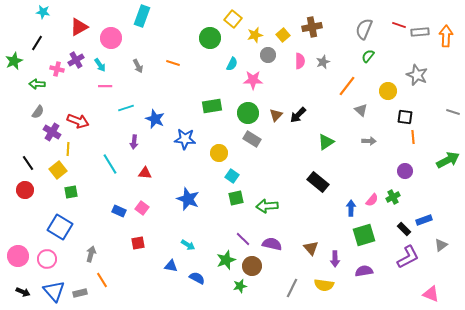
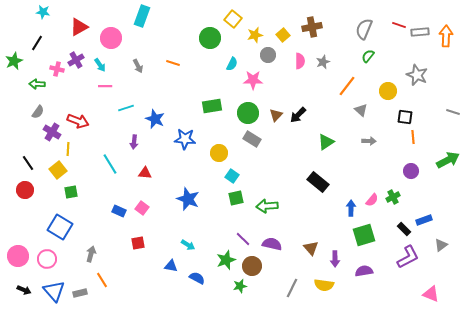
purple circle at (405, 171): moved 6 px right
black arrow at (23, 292): moved 1 px right, 2 px up
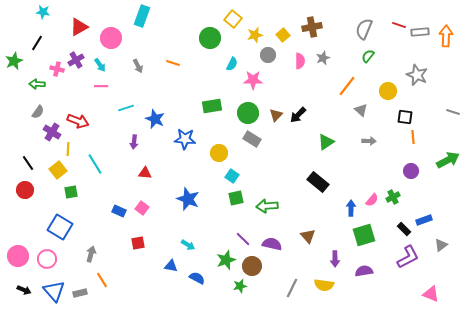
gray star at (323, 62): moved 4 px up
pink line at (105, 86): moved 4 px left
cyan line at (110, 164): moved 15 px left
brown triangle at (311, 248): moved 3 px left, 12 px up
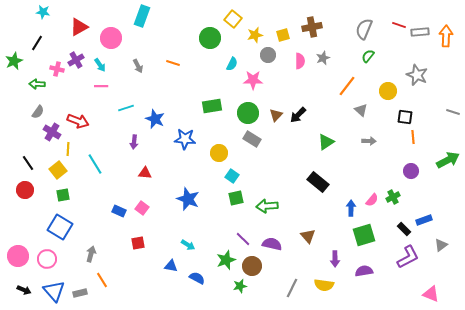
yellow square at (283, 35): rotated 24 degrees clockwise
green square at (71, 192): moved 8 px left, 3 px down
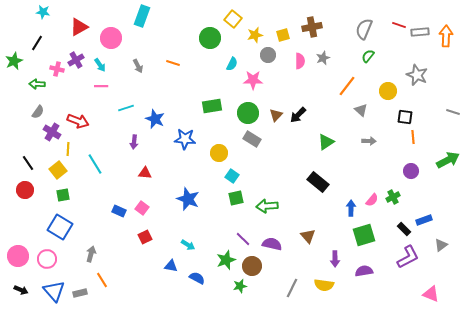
red square at (138, 243): moved 7 px right, 6 px up; rotated 16 degrees counterclockwise
black arrow at (24, 290): moved 3 px left
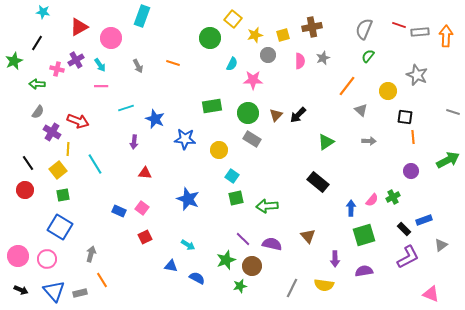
yellow circle at (219, 153): moved 3 px up
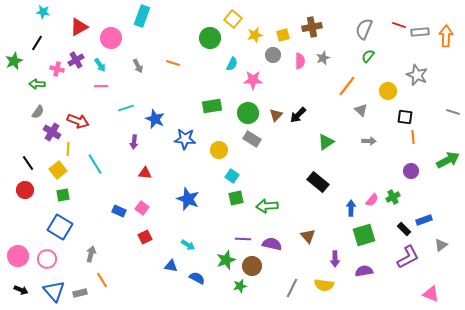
gray circle at (268, 55): moved 5 px right
purple line at (243, 239): rotated 42 degrees counterclockwise
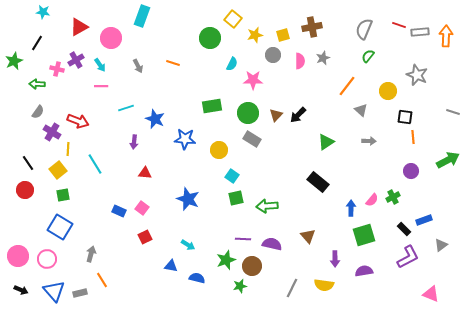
blue semicircle at (197, 278): rotated 14 degrees counterclockwise
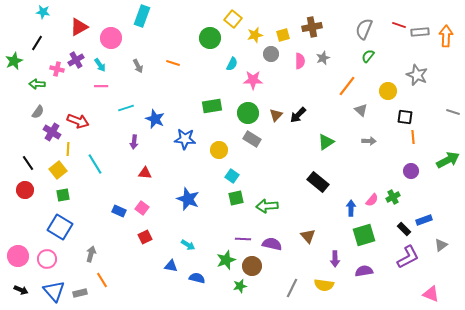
gray circle at (273, 55): moved 2 px left, 1 px up
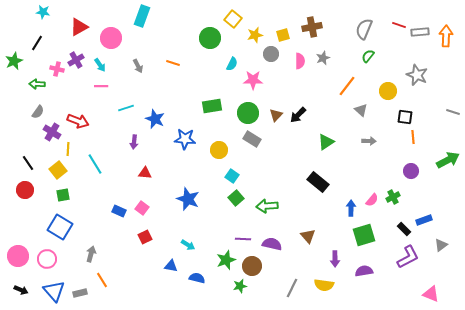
green square at (236, 198): rotated 28 degrees counterclockwise
